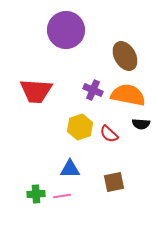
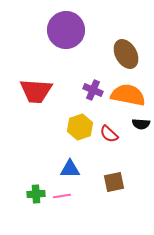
brown ellipse: moved 1 px right, 2 px up
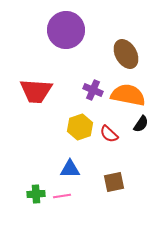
black semicircle: rotated 60 degrees counterclockwise
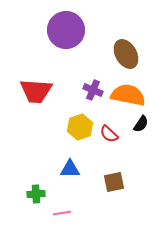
pink line: moved 17 px down
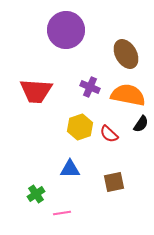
purple cross: moved 3 px left, 3 px up
green cross: rotated 30 degrees counterclockwise
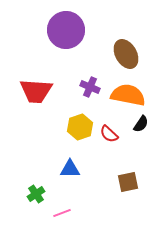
brown square: moved 14 px right
pink line: rotated 12 degrees counterclockwise
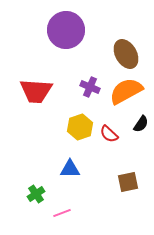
orange semicircle: moved 2 px left, 4 px up; rotated 40 degrees counterclockwise
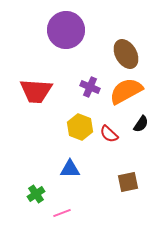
yellow hexagon: rotated 20 degrees counterclockwise
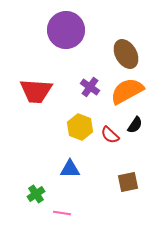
purple cross: rotated 12 degrees clockwise
orange semicircle: moved 1 px right
black semicircle: moved 6 px left, 1 px down
red semicircle: moved 1 px right, 1 px down
pink line: rotated 30 degrees clockwise
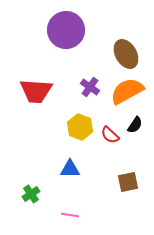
green cross: moved 5 px left
pink line: moved 8 px right, 2 px down
